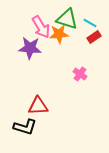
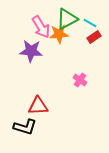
green triangle: rotated 45 degrees counterclockwise
purple star: moved 1 px right, 3 px down
pink cross: moved 6 px down
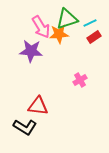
green triangle: rotated 10 degrees clockwise
cyan line: rotated 56 degrees counterclockwise
pink cross: rotated 24 degrees clockwise
red triangle: rotated 10 degrees clockwise
black L-shape: rotated 15 degrees clockwise
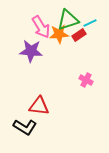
green triangle: moved 1 px right, 1 px down
red rectangle: moved 15 px left, 2 px up
pink cross: moved 6 px right; rotated 32 degrees counterclockwise
red triangle: moved 1 px right
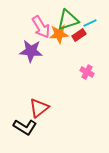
pink cross: moved 1 px right, 8 px up
red triangle: moved 2 px down; rotated 45 degrees counterclockwise
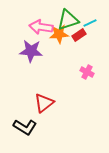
pink arrow: rotated 130 degrees clockwise
red triangle: moved 5 px right, 5 px up
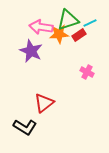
purple star: rotated 20 degrees clockwise
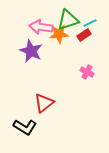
red rectangle: moved 5 px right
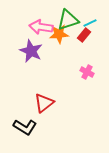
red rectangle: rotated 16 degrees counterclockwise
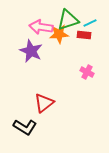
red rectangle: rotated 56 degrees clockwise
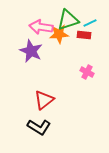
red triangle: moved 3 px up
black L-shape: moved 14 px right
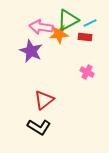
green triangle: rotated 10 degrees counterclockwise
red rectangle: moved 1 px right, 2 px down
